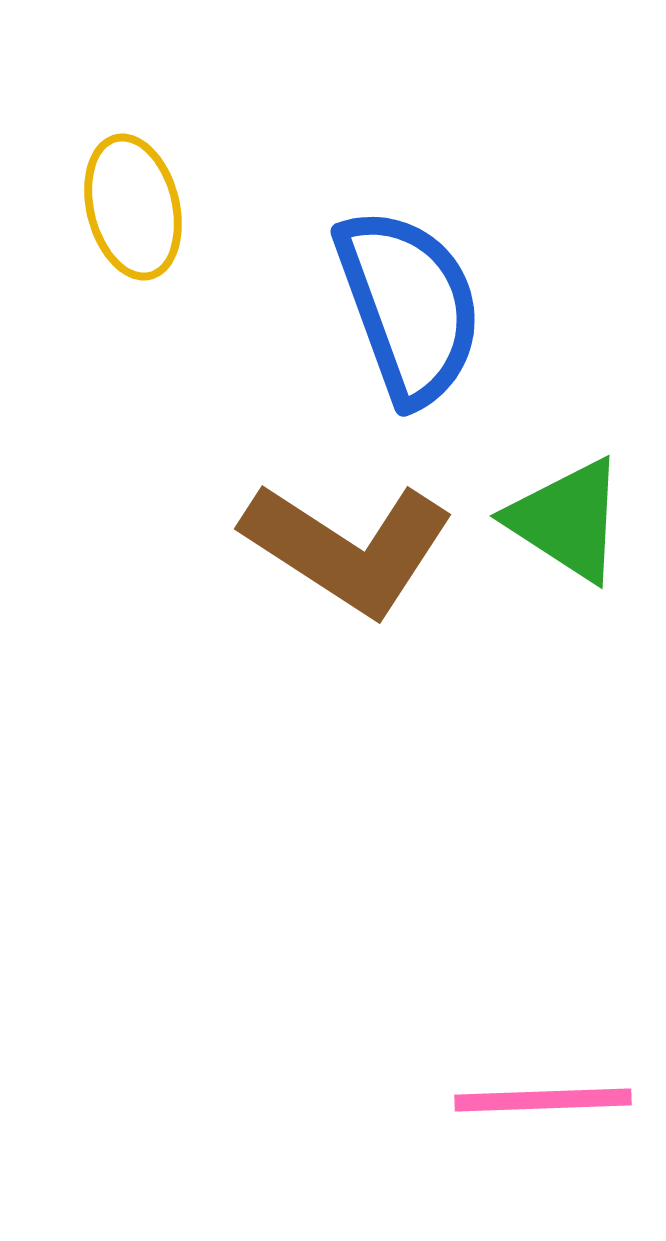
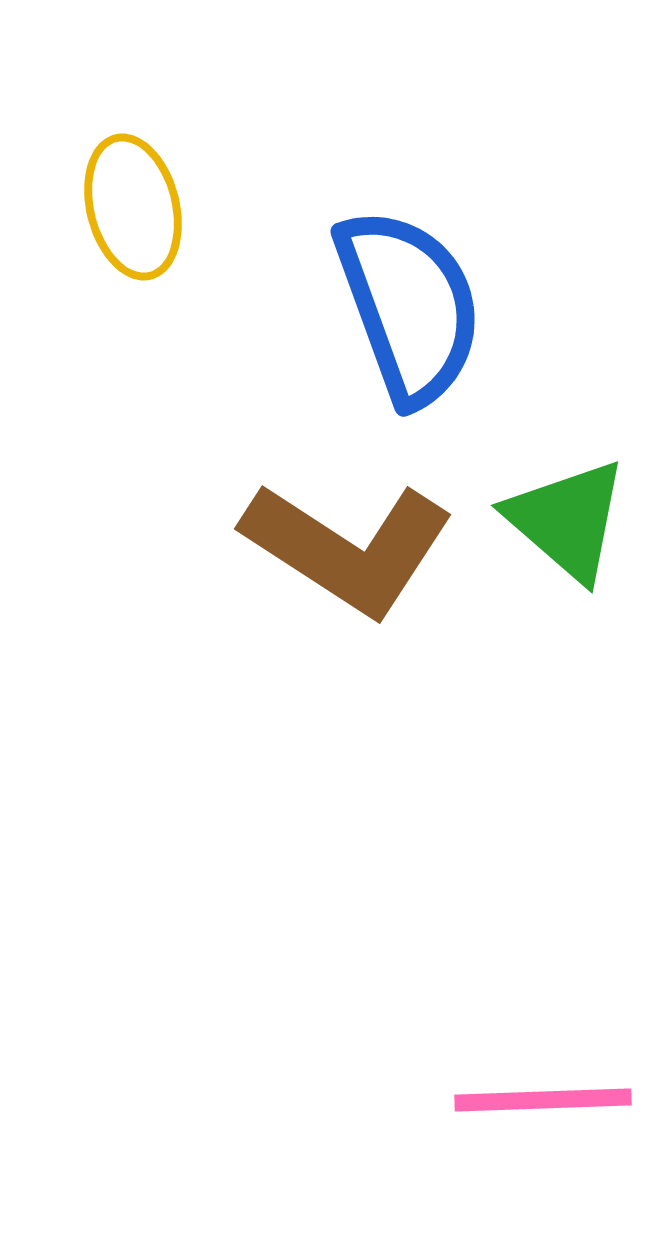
green triangle: rotated 8 degrees clockwise
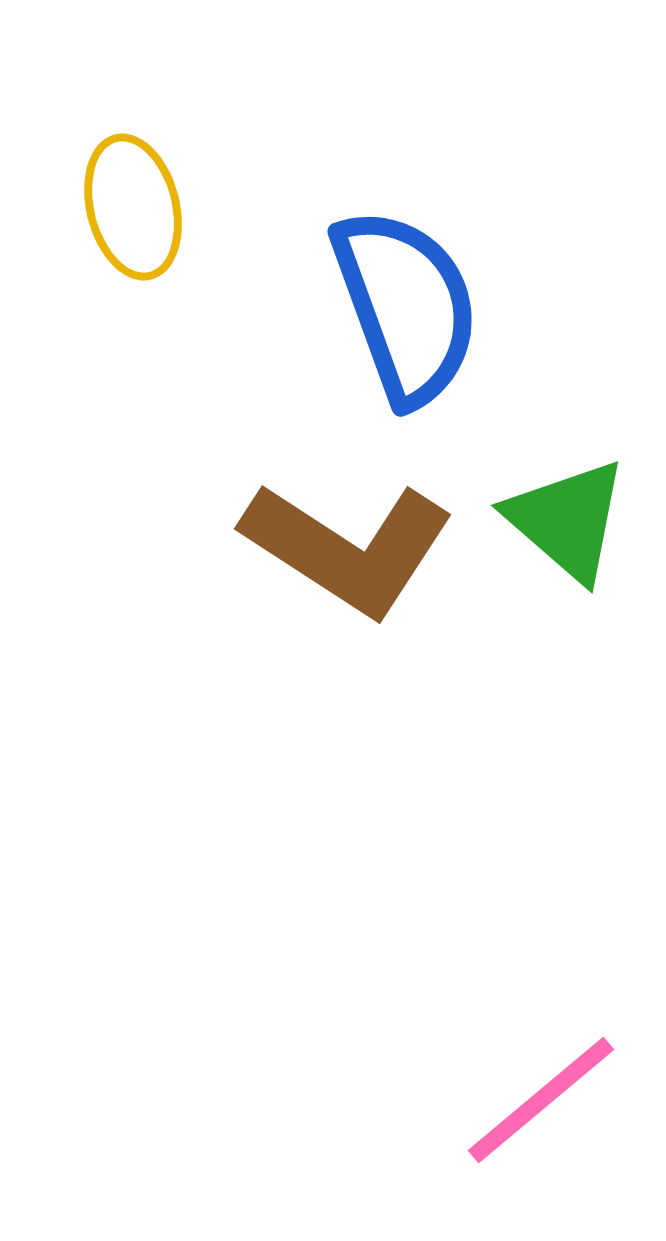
blue semicircle: moved 3 px left
pink line: moved 2 px left; rotated 38 degrees counterclockwise
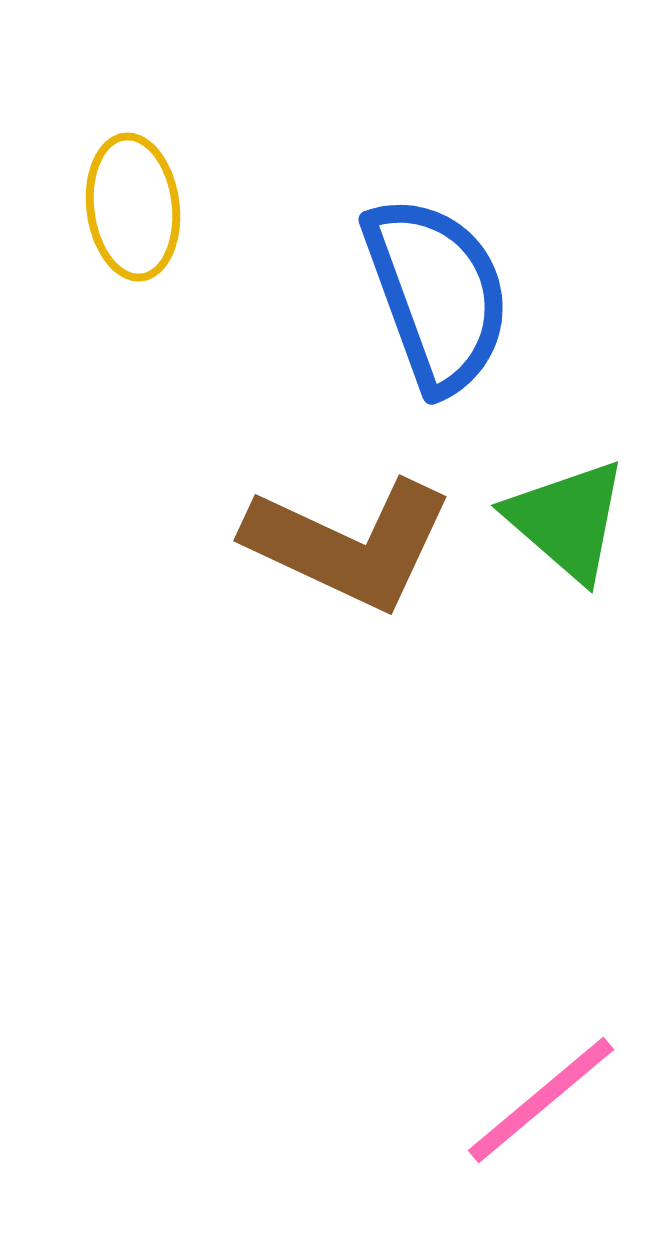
yellow ellipse: rotated 7 degrees clockwise
blue semicircle: moved 31 px right, 12 px up
brown L-shape: moved 1 px right, 4 px up; rotated 8 degrees counterclockwise
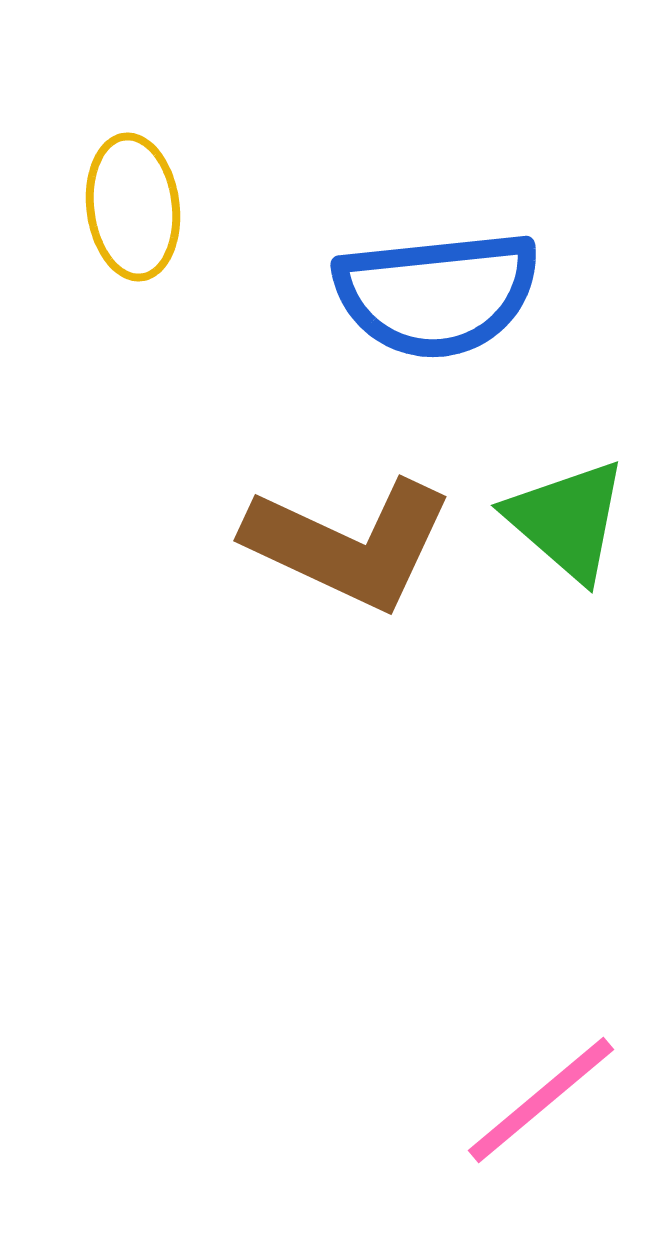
blue semicircle: rotated 104 degrees clockwise
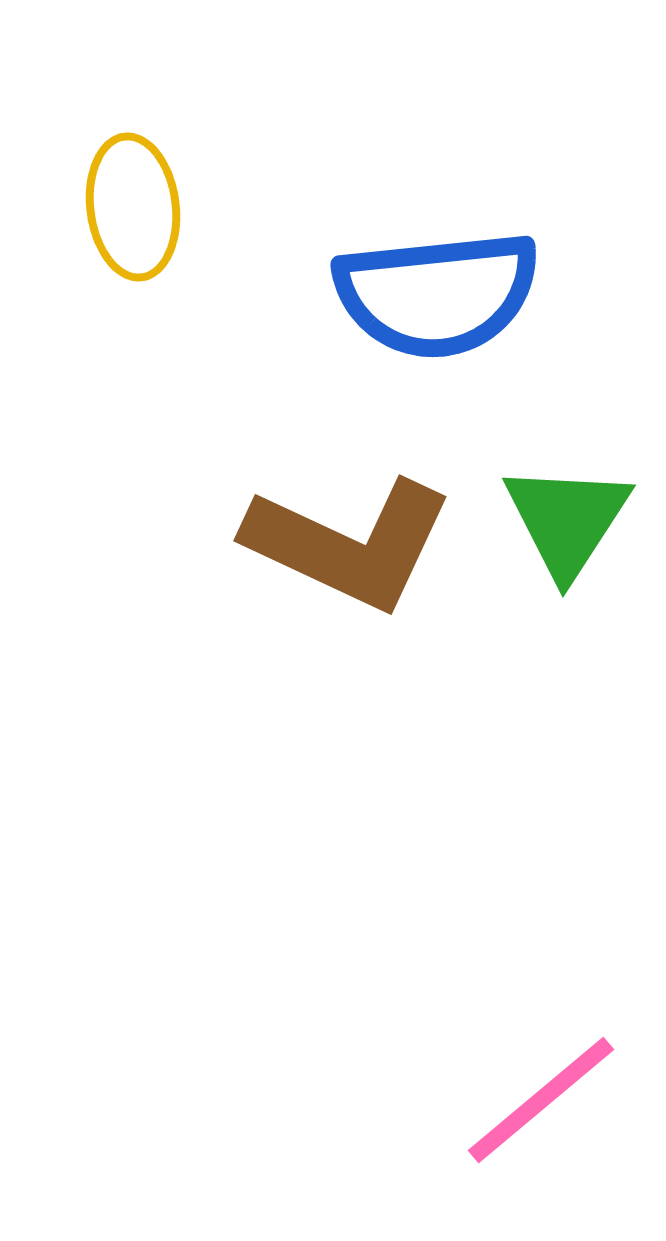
green triangle: rotated 22 degrees clockwise
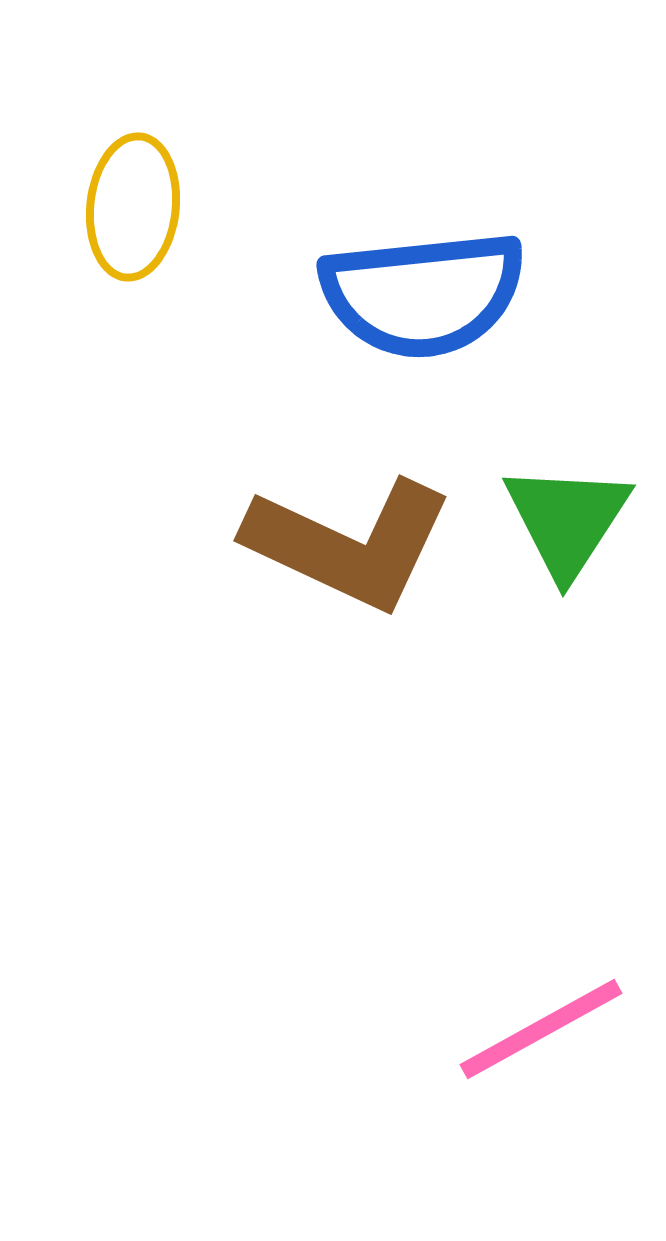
yellow ellipse: rotated 13 degrees clockwise
blue semicircle: moved 14 px left
pink line: moved 71 px up; rotated 11 degrees clockwise
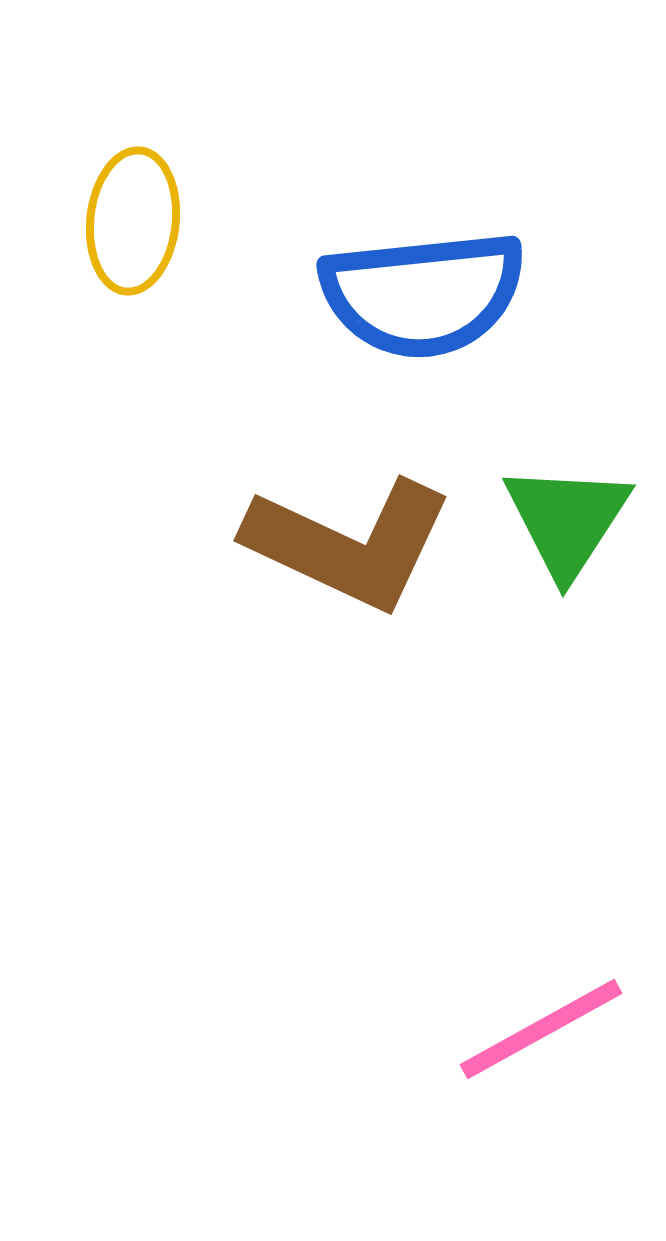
yellow ellipse: moved 14 px down
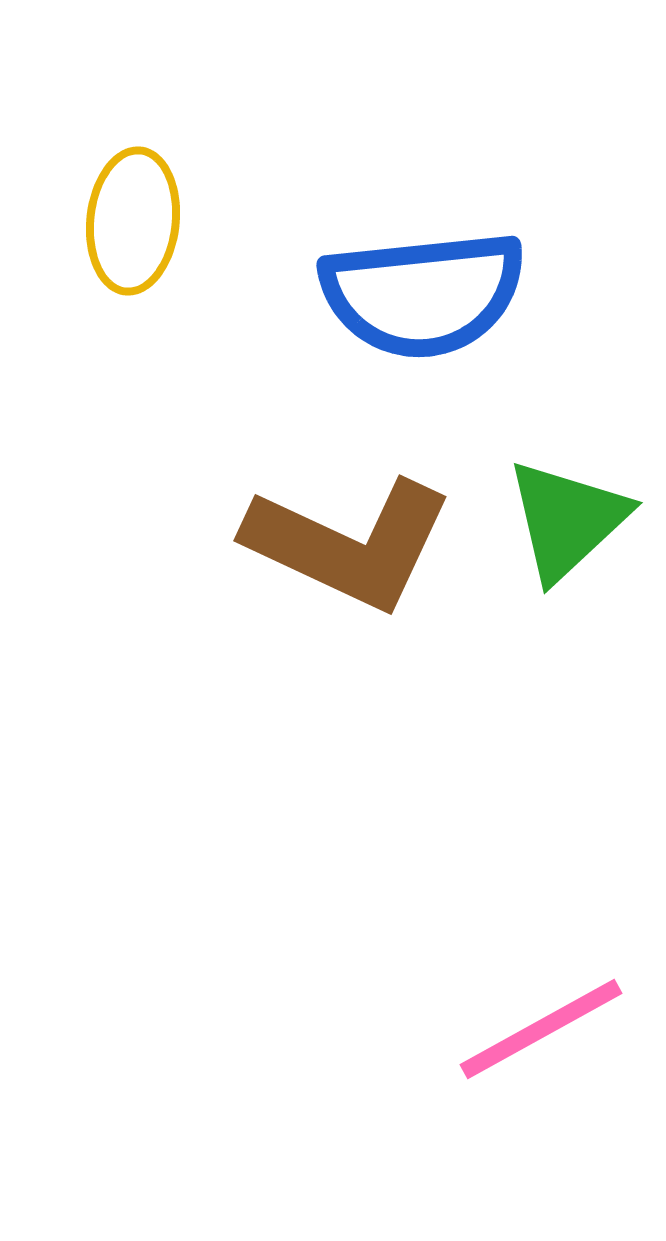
green triangle: rotated 14 degrees clockwise
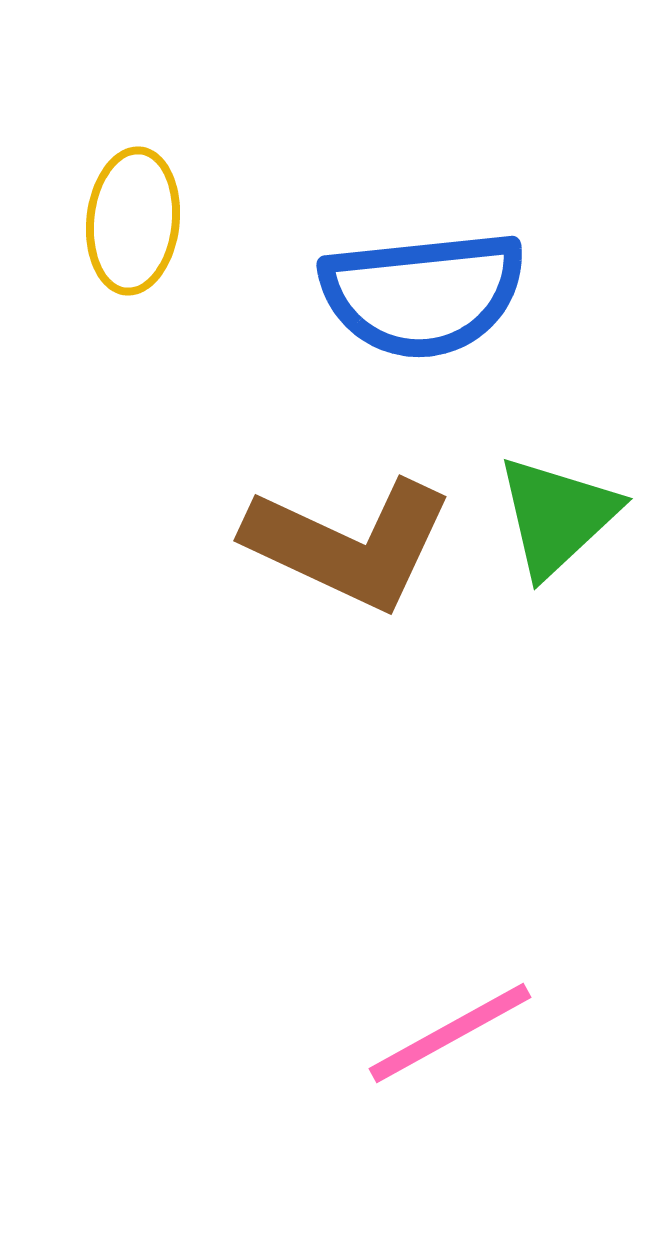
green triangle: moved 10 px left, 4 px up
pink line: moved 91 px left, 4 px down
